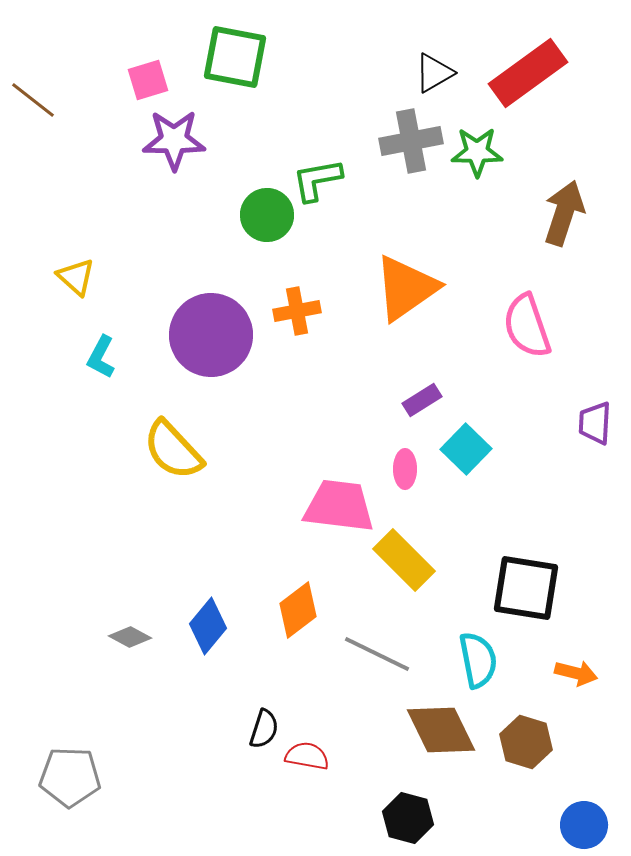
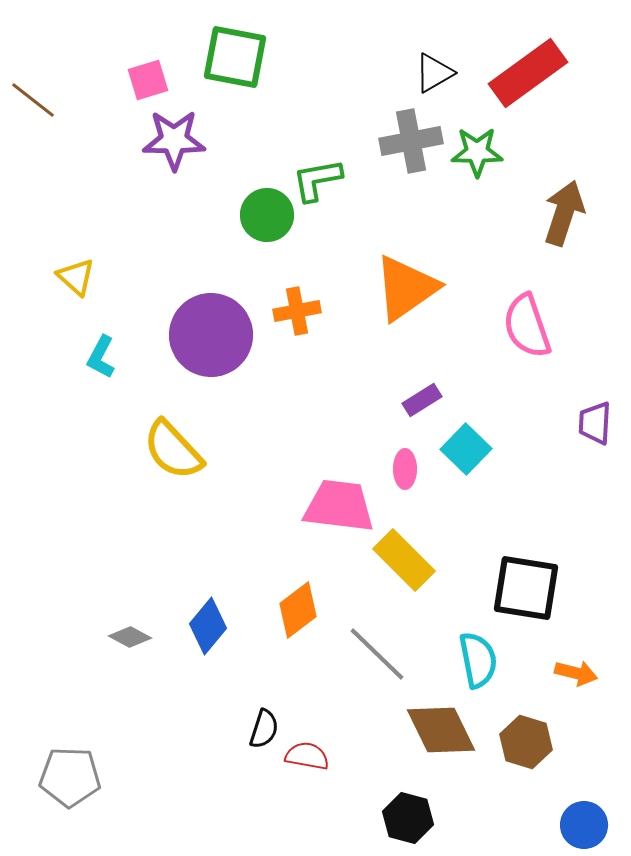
gray line: rotated 18 degrees clockwise
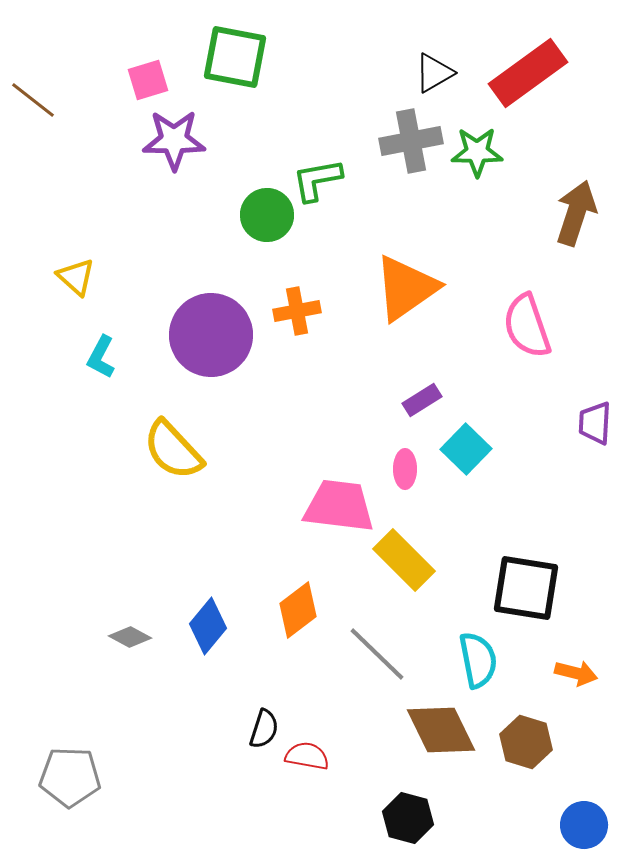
brown arrow: moved 12 px right
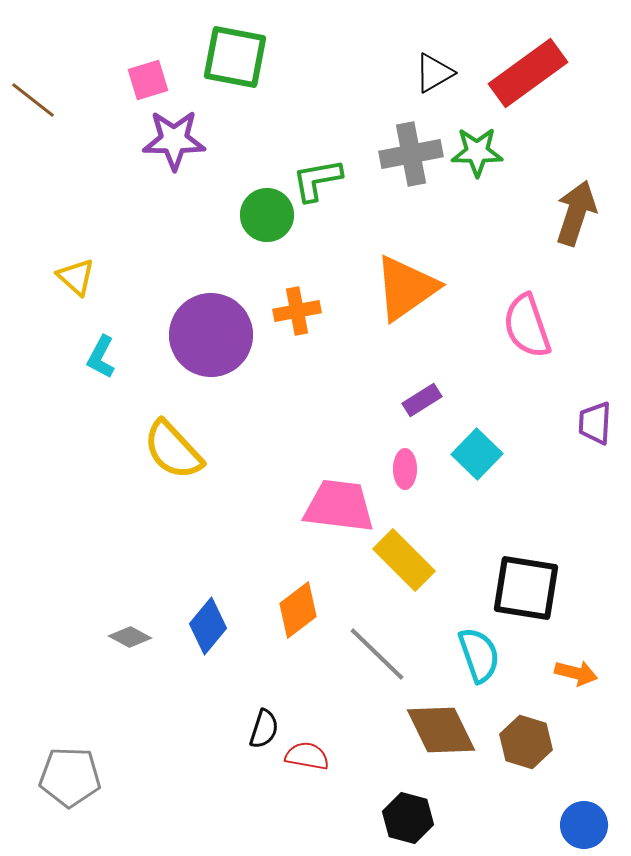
gray cross: moved 13 px down
cyan square: moved 11 px right, 5 px down
cyan semicircle: moved 1 px right, 5 px up; rotated 8 degrees counterclockwise
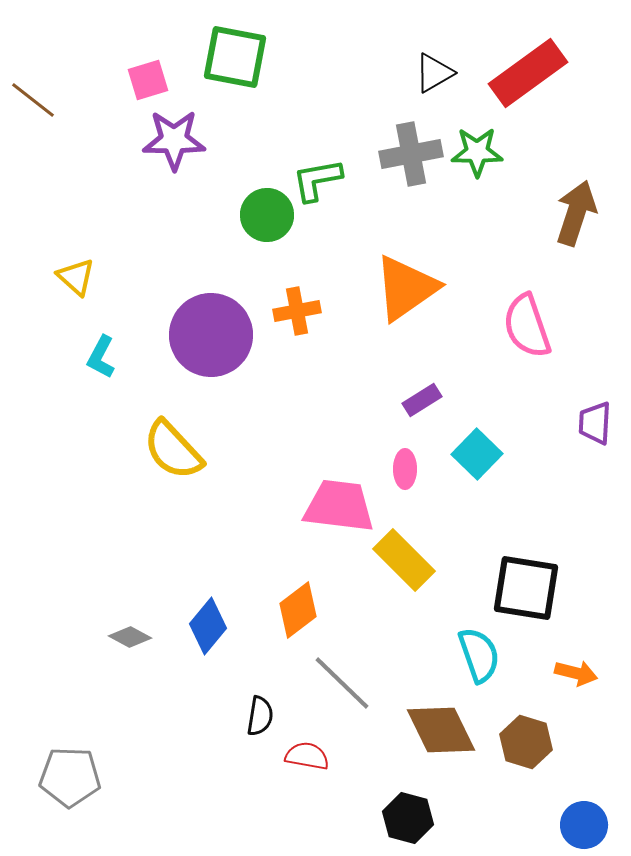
gray line: moved 35 px left, 29 px down
black semicircle: moved 4 px left, 13 px up; rotated 9 degrees counterclockwise
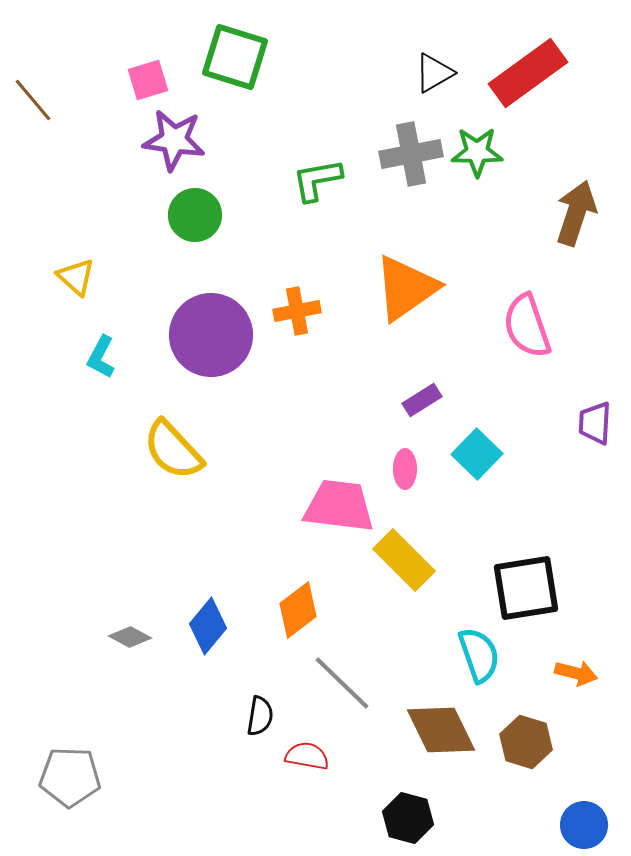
green square: rotated 6 degrees clockwise
brown line: rotated 12 degrees clockwise
purple star: rotated 8 degrees clockwise
green circle: moved 72 px left
black square: rotated 18 degrees counterclockwise
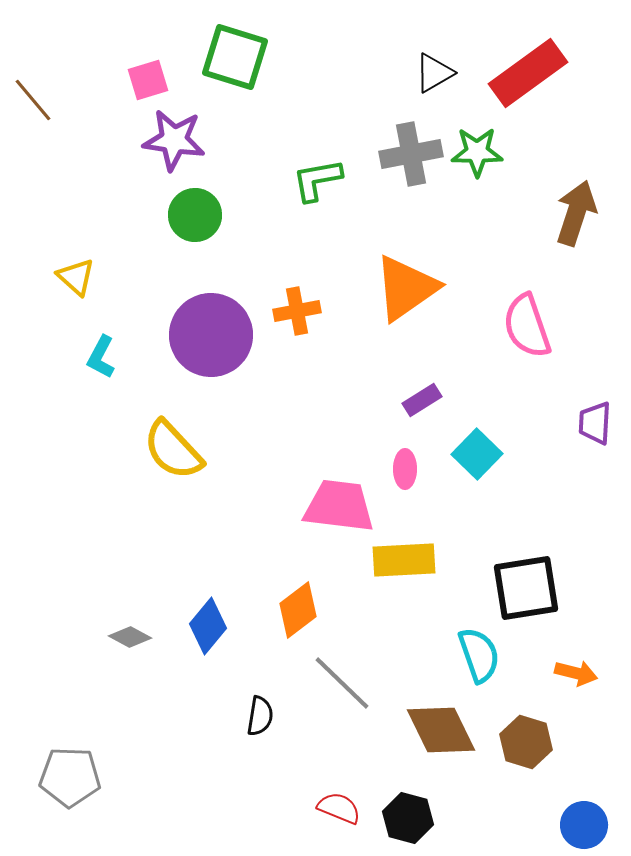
yellow rectangle: rotated 48 degrees counterclockwise
red semicircle: moved 32 px right, 52 px down; rotated 12 degrees clockwise
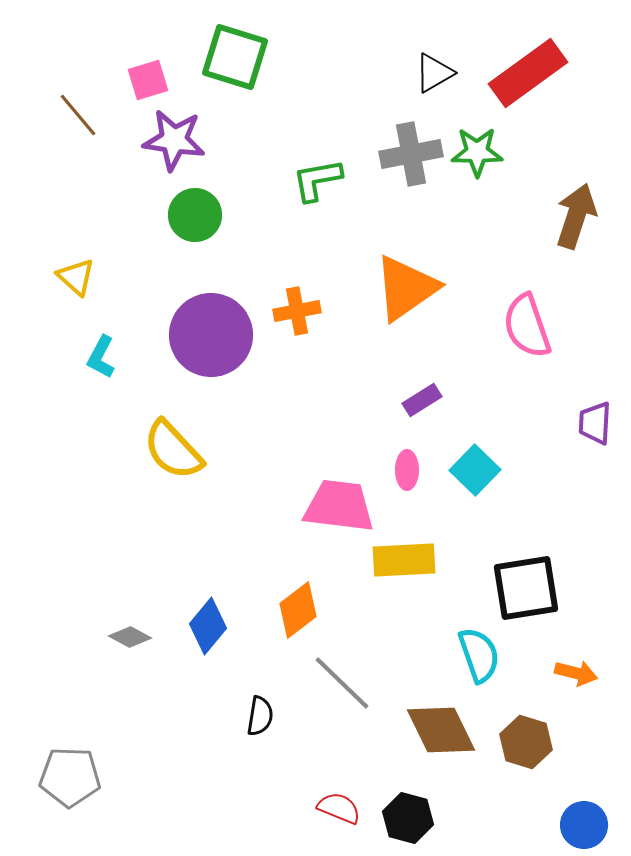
brown line: moved 45 px right, 15 px down
brown arrow: moved 3 px down
cyan square: moved 2 px left, 16 px down
pink ellipse: moved 2 px right, 1 px down
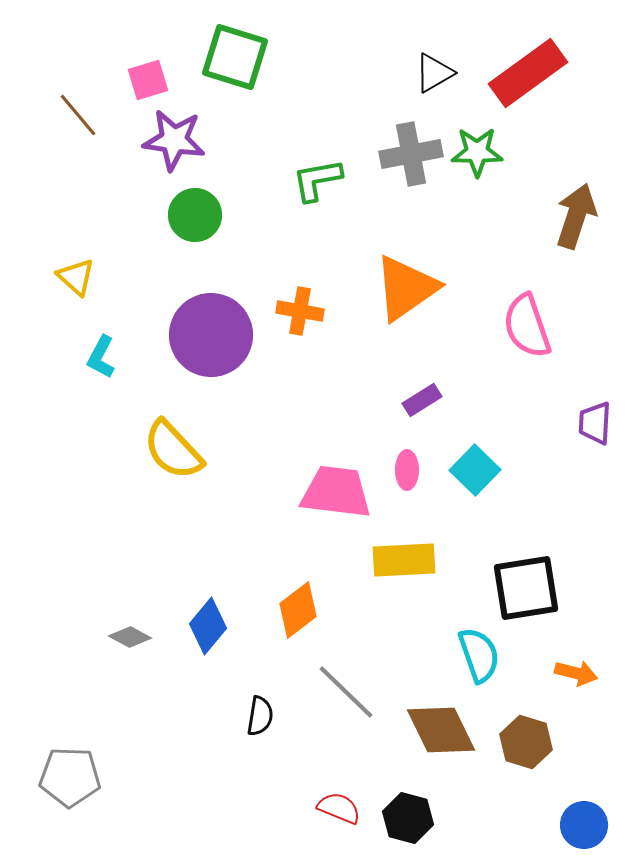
orange cross: moved 3 px right; rotated 21 degrees clockwise
pink trapezoid: moved 3 px left, 14 px up
gray line: moved 4 px right, 9 px down
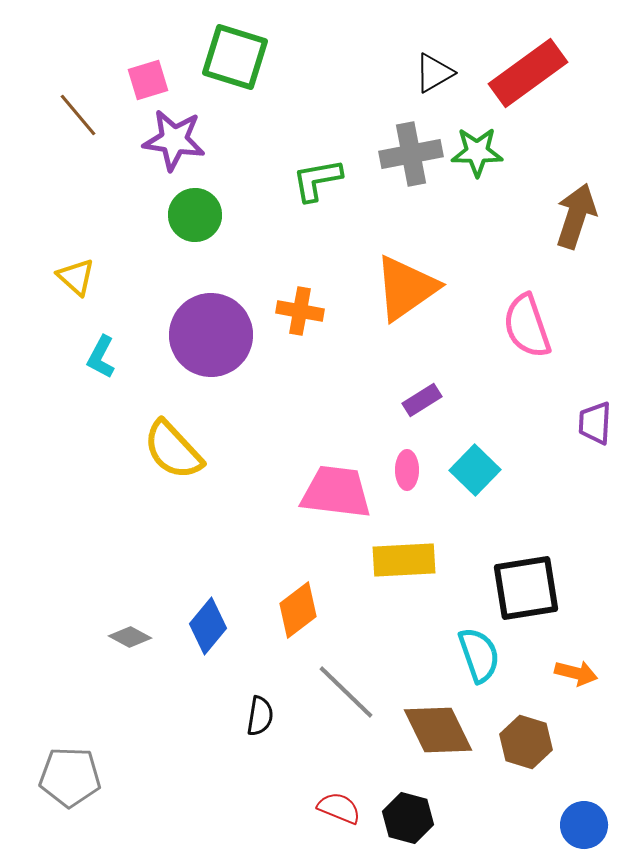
brown diamond: moved 3 px left
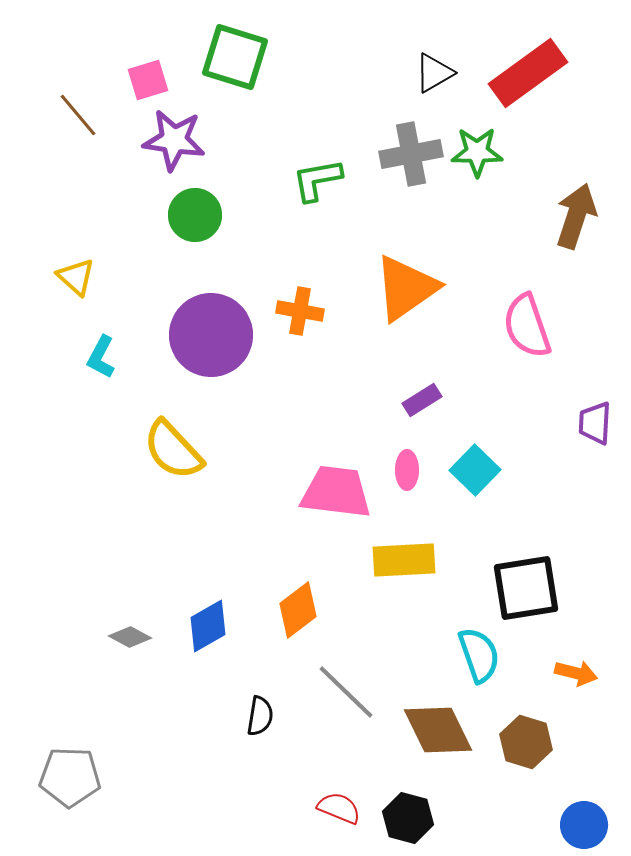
blue diamond: rotated 20 degrees clockwise
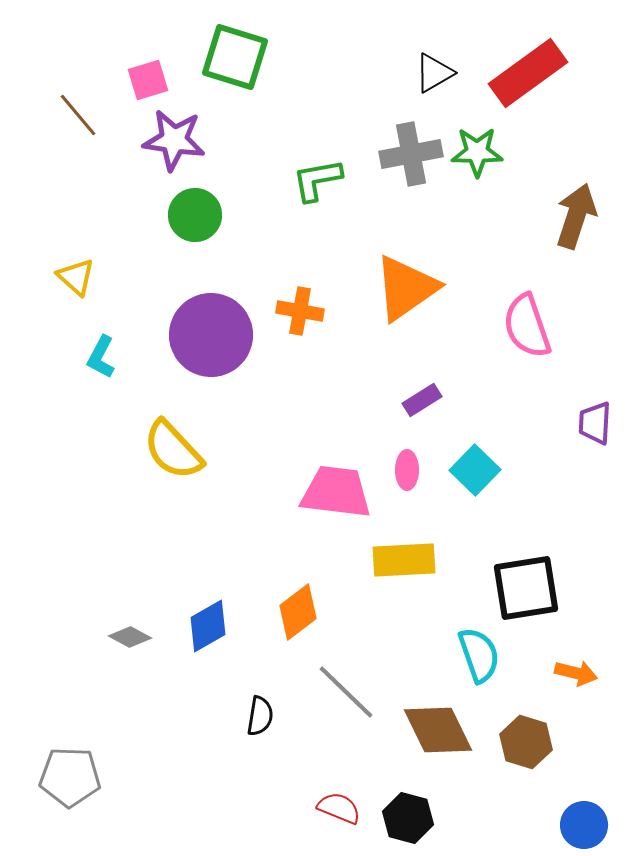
orange diamond: moved 2 px down
